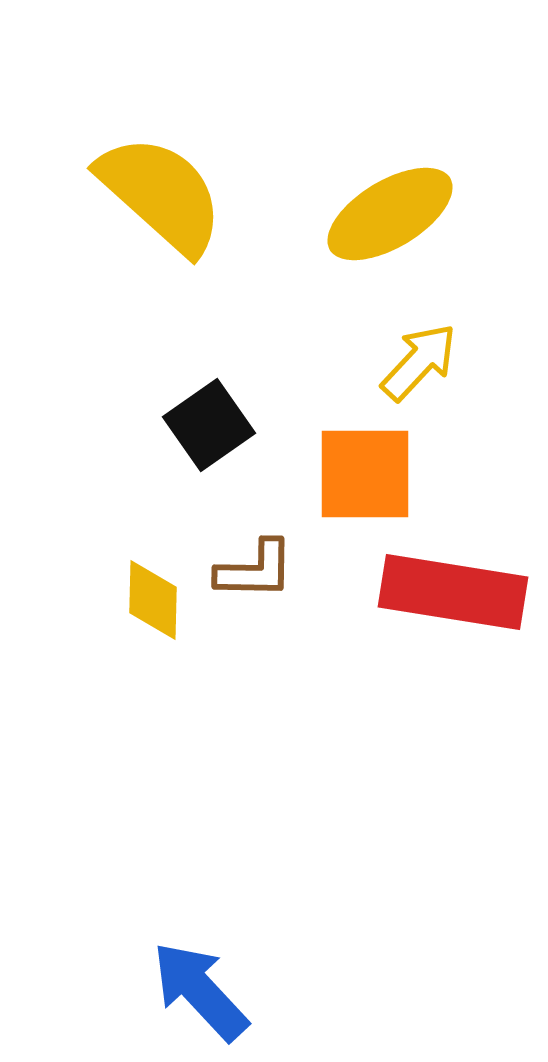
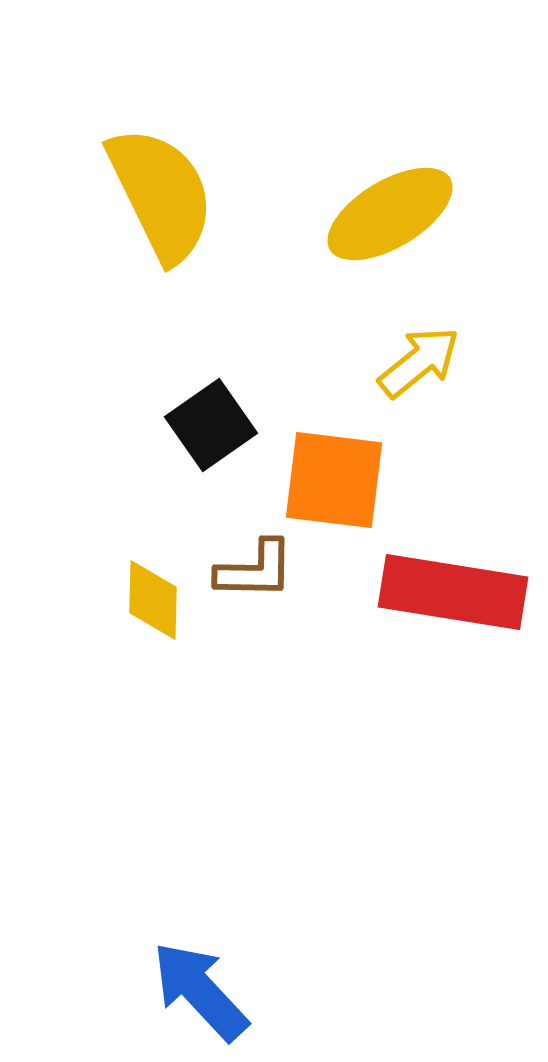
yellow semicircle: rotated 22 degrees clockwise
yellow arrow: rotated 8 degrees clockwise
black square: moved 2 px right
orange square: moved 31 px left, 6 px down; rotated 7 degrees clockwise
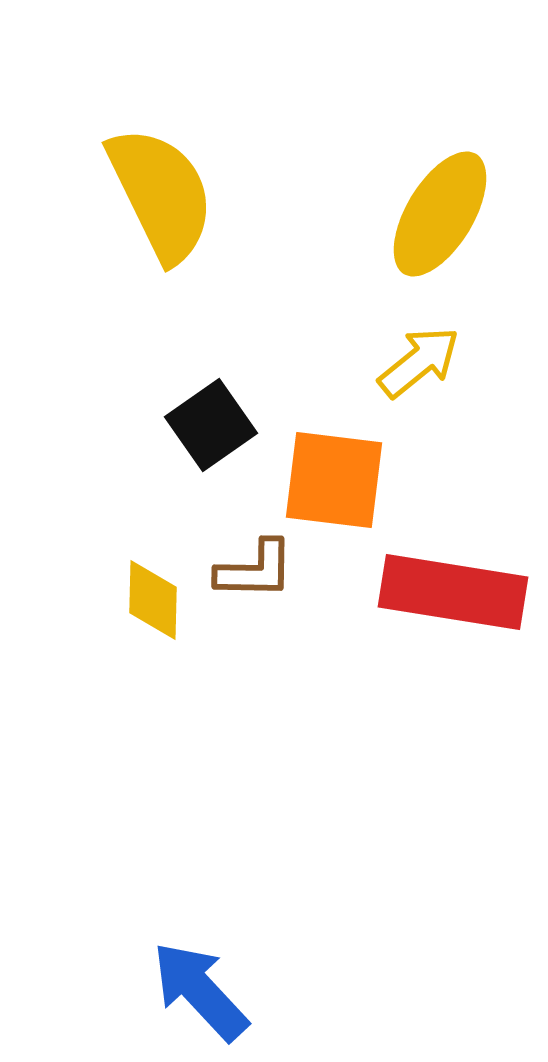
yellow ellipse: moved 50 px right; rotated 28 degrees counterclockwise
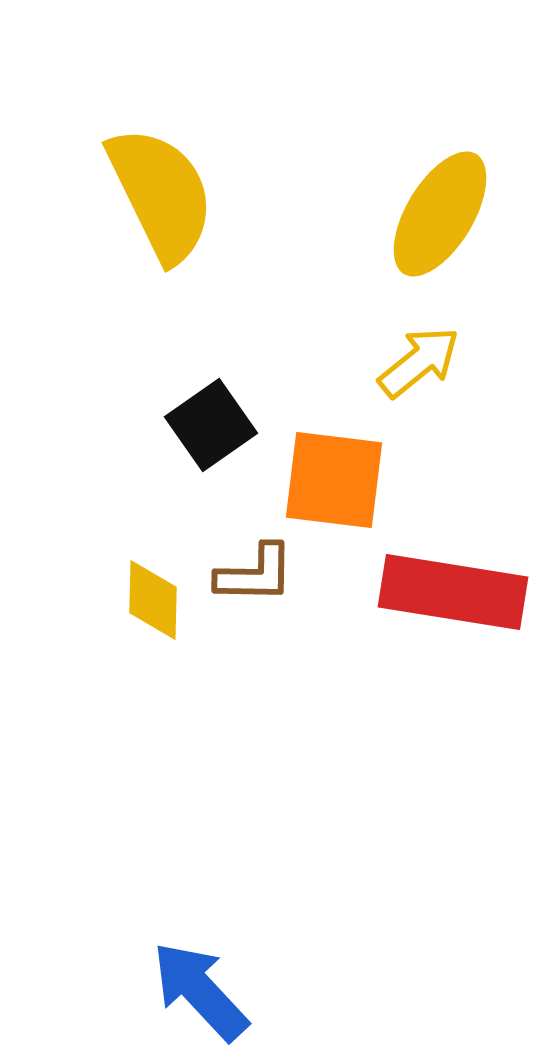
brown L-shape: moved 4 px down
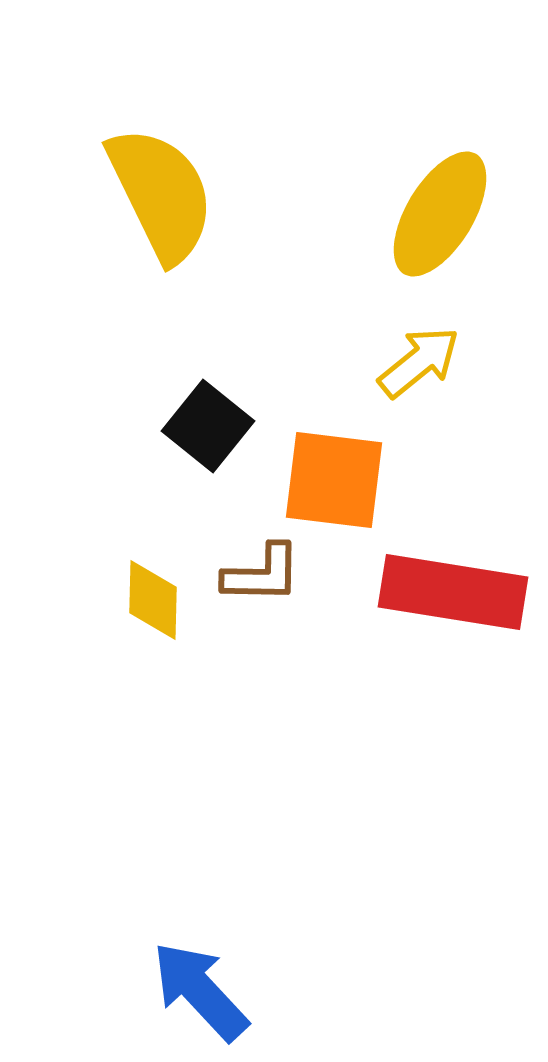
black square: moved 3 px left, 1 px down; rotated 16 degrees counterclockwise
brown L-shape: moved 7 px right
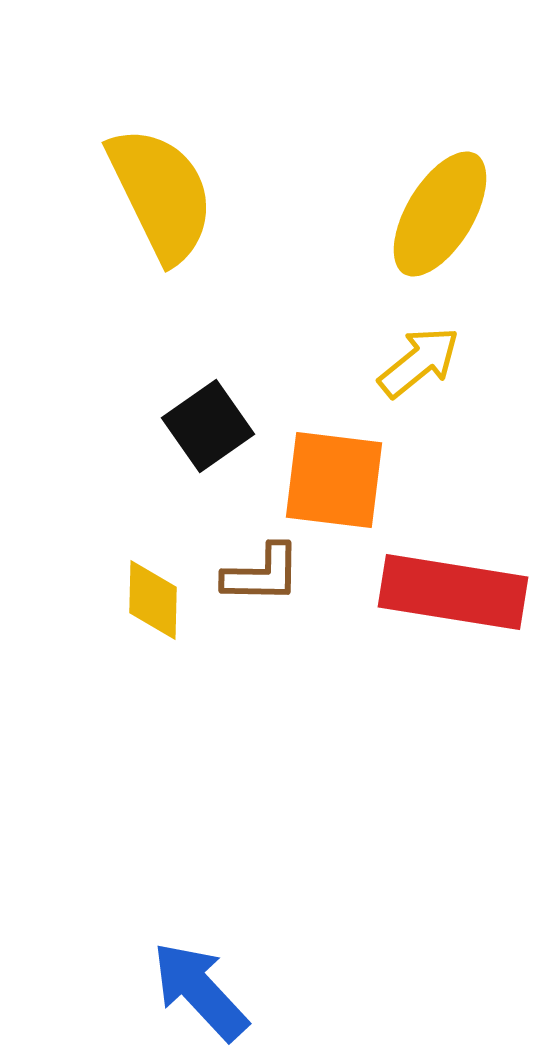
black square: rotated 16 degrees clockwise
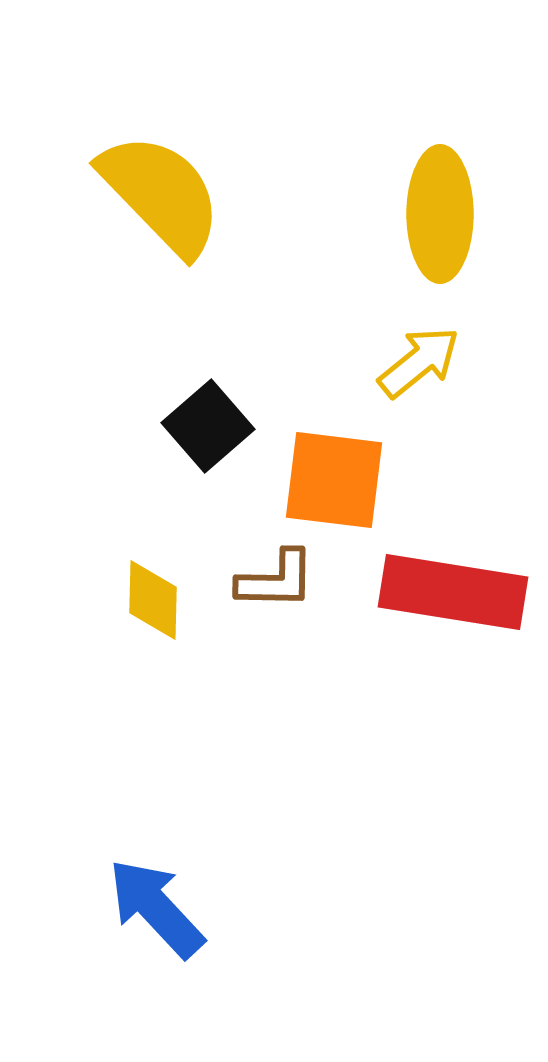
yellow semicircle: rotated 18 degrees counterclockwise
yellow ellipse: rotated 31 degrees counterclockwise
black square: rotated 6 degrees counterclockwise
brown L-shape: moved 14 px right, 6 px down
blue arrow: moved 44 px left, 83 px up
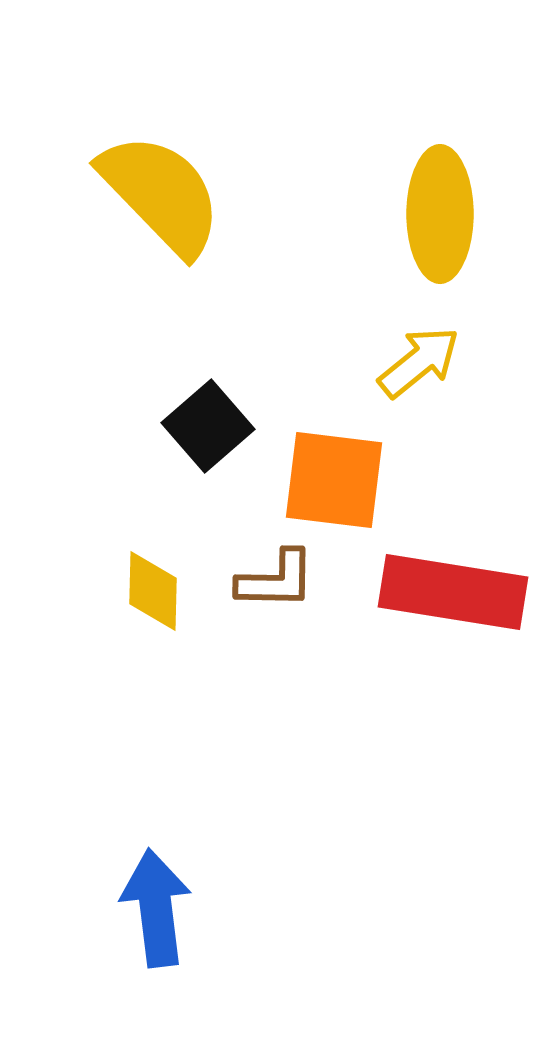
yellow diamond: moved 9 px up
blue arrow: rotated 36 degrees clockwise
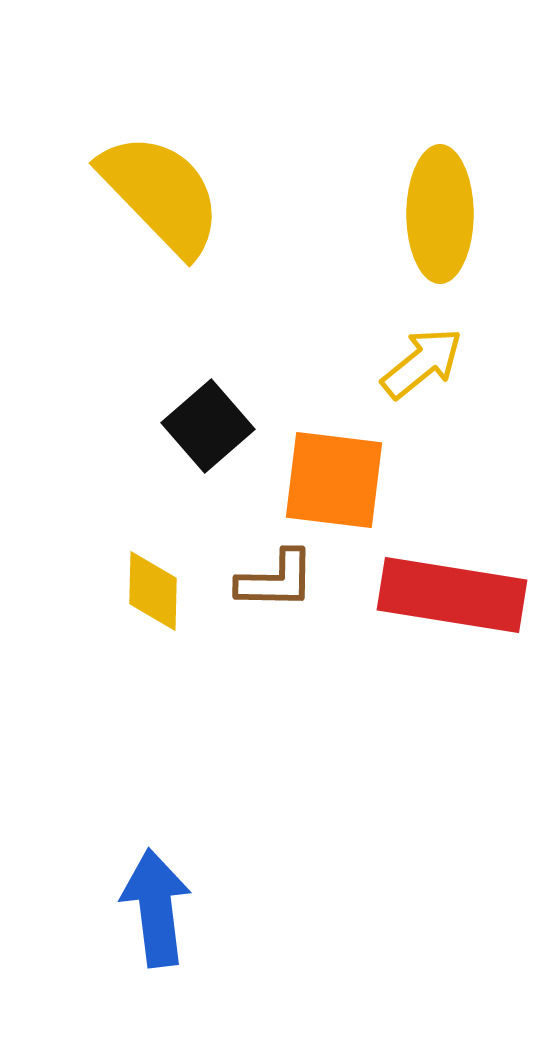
yellow arrow: moved 3 px right, 1 px down
red rectangle: moved 1 px left, 3 px down
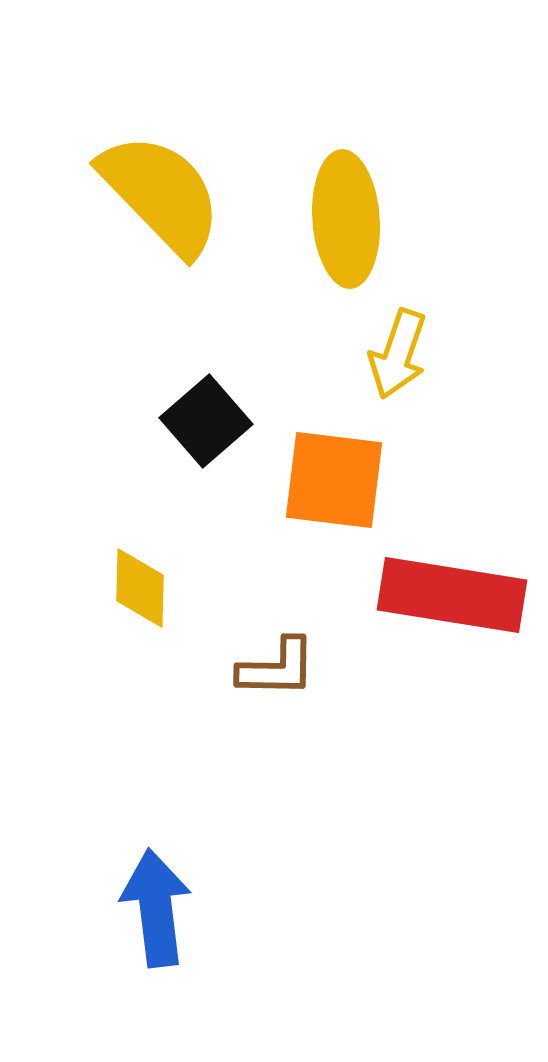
yellow ellipse: moved 94 px left, 5 px down; rotated 4 degrees counterclockwise
yellow arrow: moved 24 px left, 9 px up; rotated 148 degrees clockwise
black square: moved 2 px left, 5 px up
brown L-shape: moved 1 px right, 88 px down
yellow diamond: moved 13 px left, 3 px up
